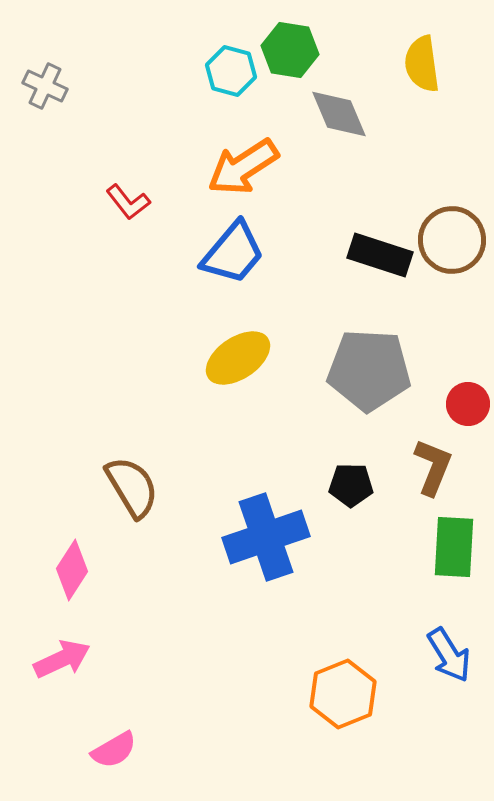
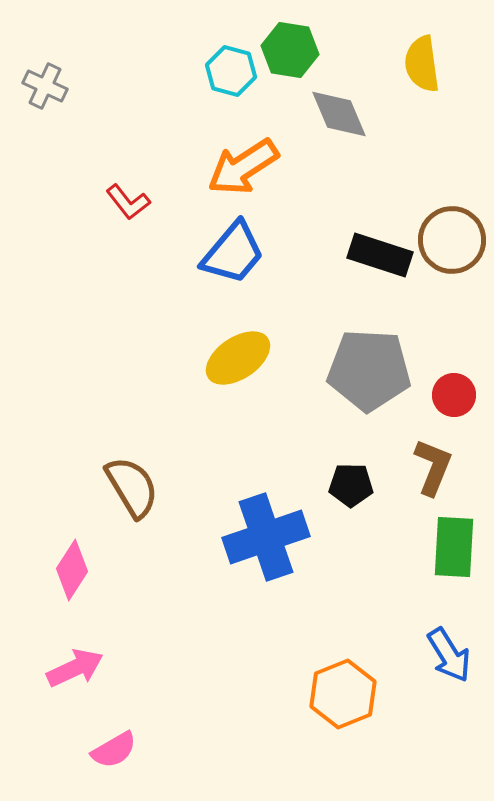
red circle: moved 14 px left, 9 px up
pink arrow: moved 13 px right, 9 px down
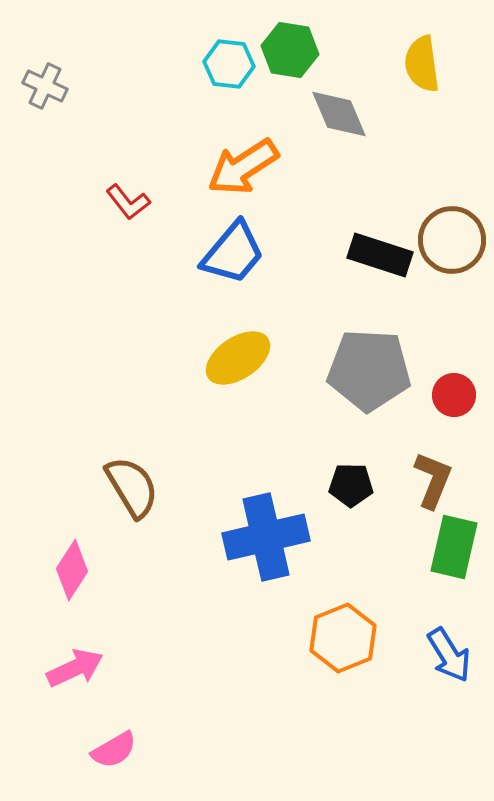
cyan hexagon: moved 2 px left, 7 px up; rotated 9 degrees counterclockwise
brown L-shape: moved 13 px down
blue cross: rotated 6 degrees clockwise
green rectangle: rotated 10 degrees clockwise
orange hexagon: moved 56 px up
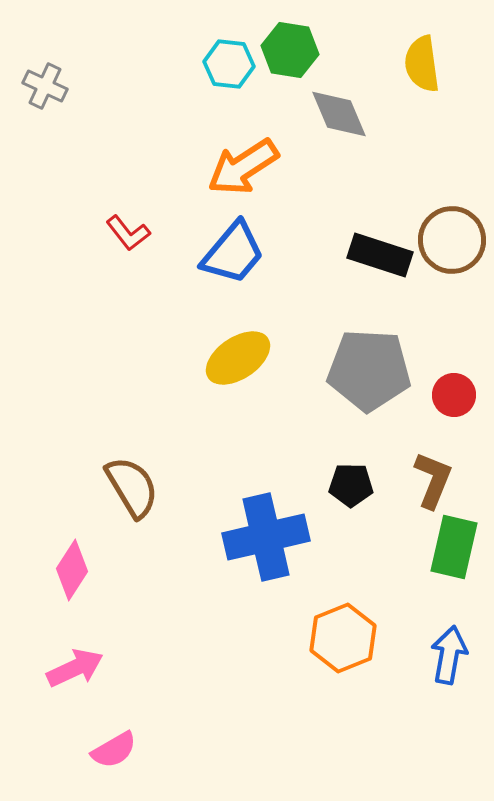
red L-shape: moved 31 px down
blue arrow: rotated 138 degrees counterclockwise
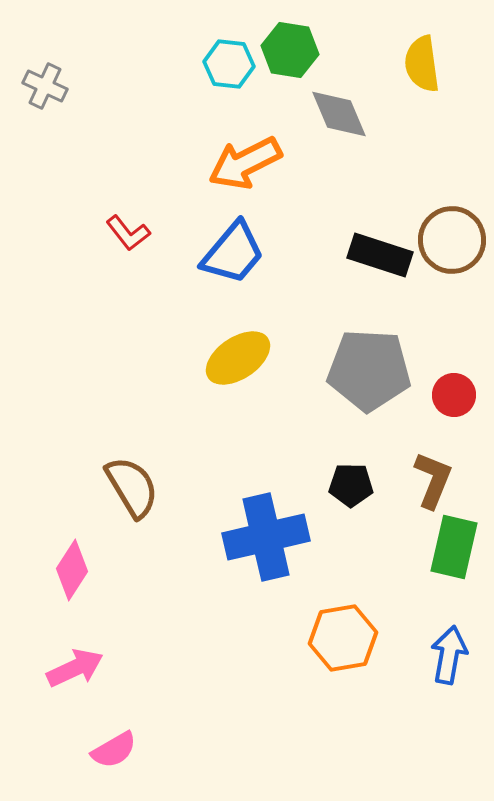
orange arrow: moved 2 px right, 4 px up; rotated 6 degrees clockwise
orange hexagon: rotated 12 degrees clockwise
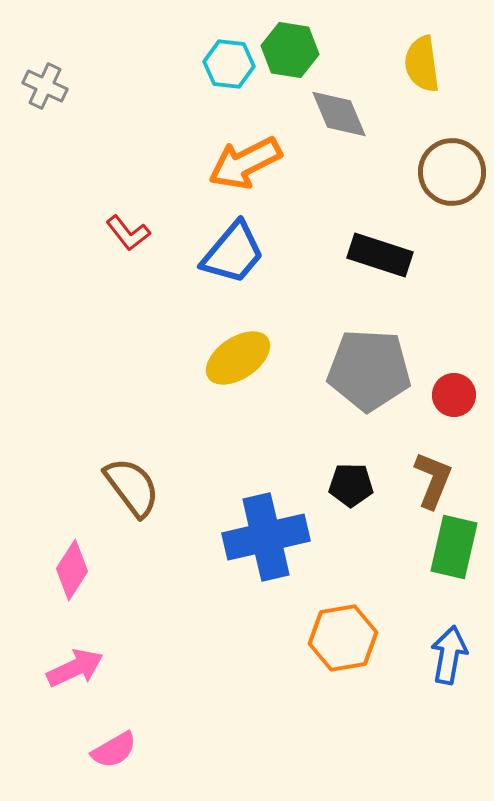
brown circle: moved 68 px up
brown semicircle: rotated 6 degrees counterclockwise
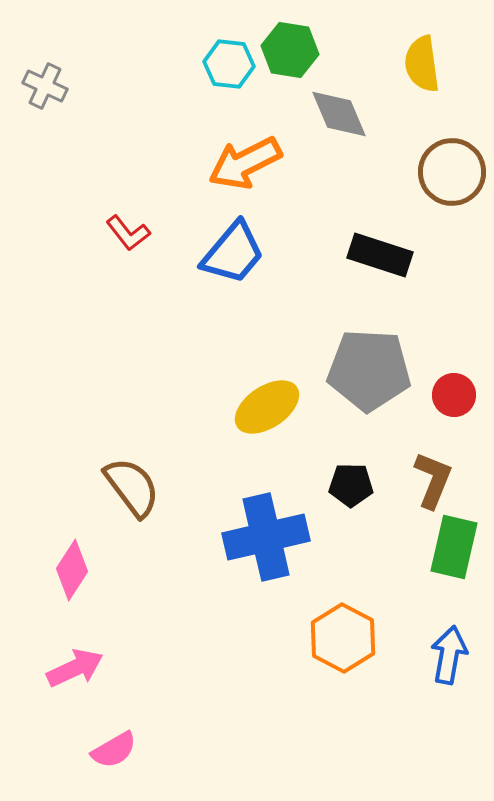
yellow ellipse: moved 29 px right, 49 px down
orange hexagon: rotated 22 degrees counterclockwise
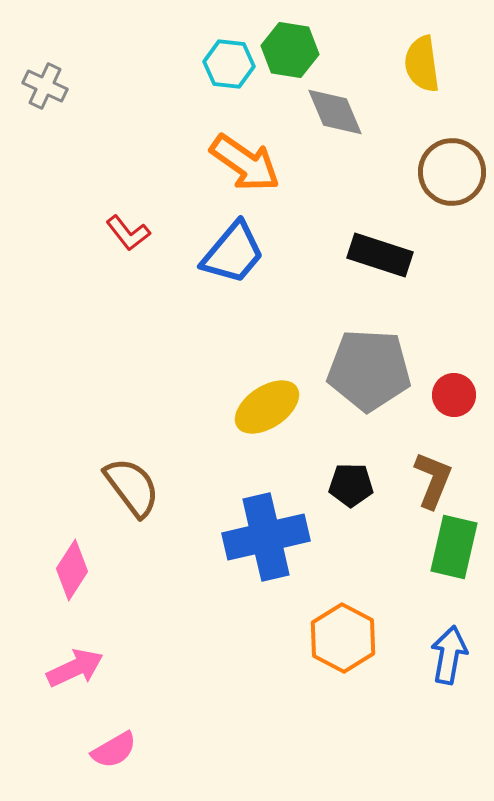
gray diamond: moved 4 px left, 2 px up
orange arrow: rotated 118 degrees counterclockwise
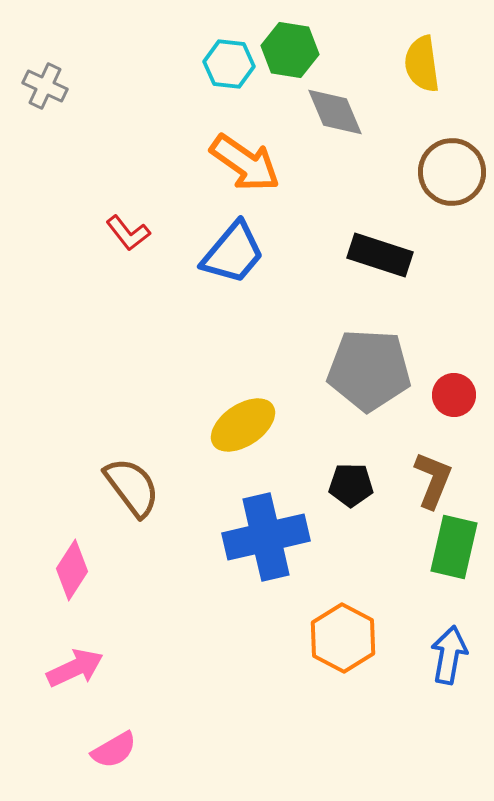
yellow ellipse: moved 24 px left, 18 px down
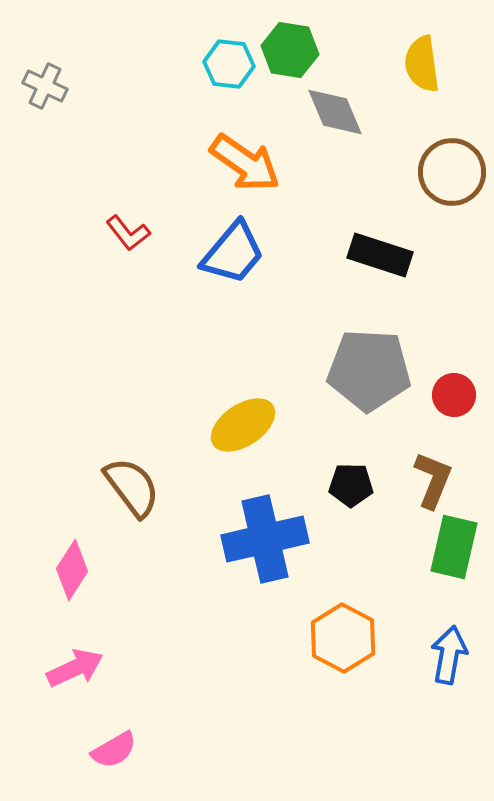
blue cross: moved 1 px left, 2 px down
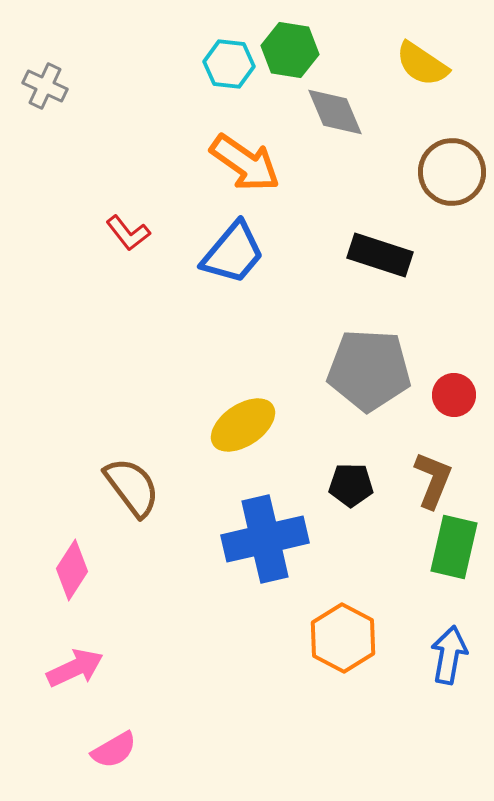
yellow semicircle: rotated 48 degrees counterclockwise
